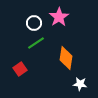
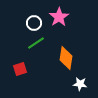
red square: rotated 16 degrees clockwise
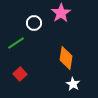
pink star: moved 2 px right, 4 px up
green line: moved 20 px left
red square: moved 5 px down; rotated 24 degrees counterclockwise
white star: moved 7 px left; rotated 24 degrees clockwise
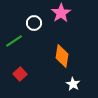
green line: moved 2 px left, 2 px up
orange diamond: moved 4 px left, 2 px up
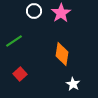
white circle: moved 12 px up
orange diamond: moved 2 px up
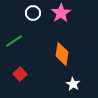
white circle: moved 1 px left, 2 px down
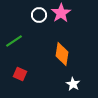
white circle: moved 6 px right, 2 px down
red square: rotated 24 degrees counterclockwise
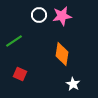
pink star: moved 1 px right, 3 px down; rotated 24 degrees clockwise
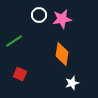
pink star: moved 3 px down
white star: moved 1 px left, 1 px up; rotated 24 degrees clockwise
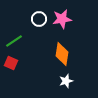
white circle: moved 4 px down
red square: moved 9 px left, 11 px up
white star: moved 6 px left, 2 px up
